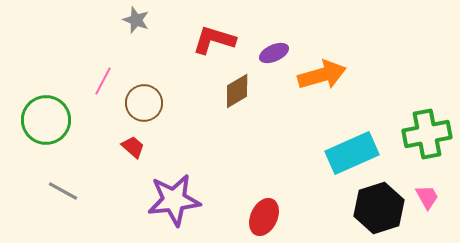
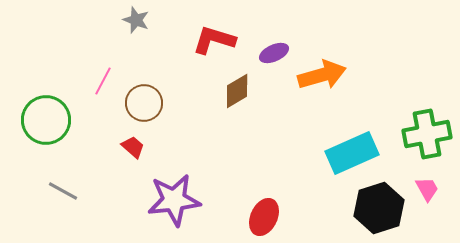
pink trapezoid: moved 8 px up
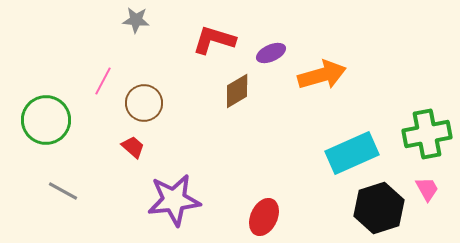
gray star: rotated 16 degrees counterclockwise
purple ellipse: moved 3 px left
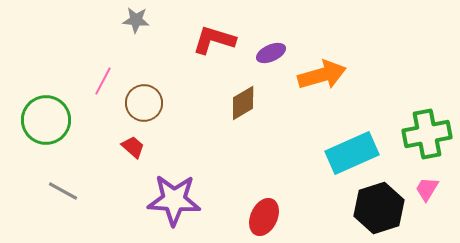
brown diamond: moved 6 px right, 12 px down
pink trapezoid: rotated 120 degrees counterclockwise
purple star: rotated 10 degrees clockwise
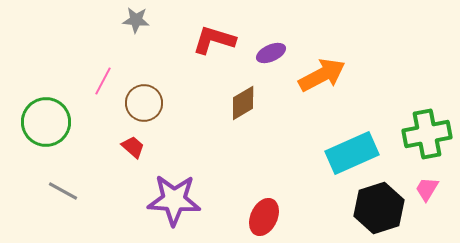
orange arrow: rotated 12 degrees counterclockwise
green circle: moved 2 px down
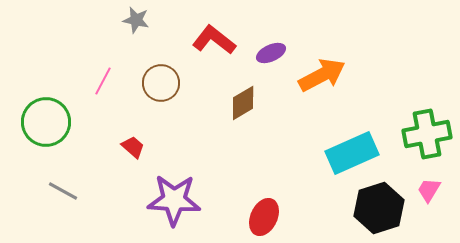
gray star: rotated 8 degrees clockwise
red L-shape: rotated 21 degrees clockwise
brown circle: moved 17 px right, 20 px up
pink trapezoid: moved 2 px right, 1 px down
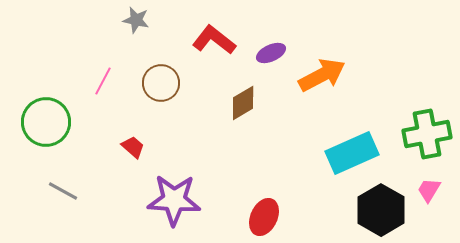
black hexagon: moved 2 px right, 2 px down; rotated 12 degrees counterclockwise
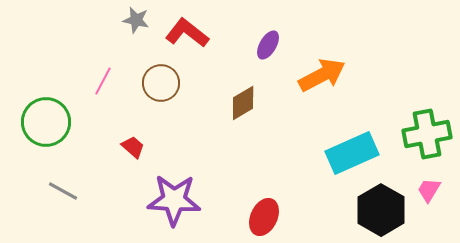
red L-shape: moved 27 px left, 7 px up
purple ellipse: moved 3 px left, 8 px up; rotated 36 degrees counterclockwise
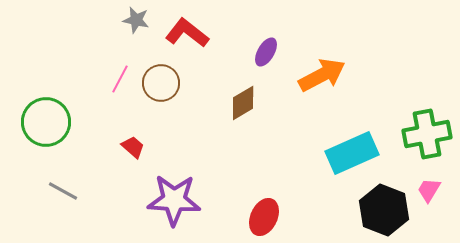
purple ellipse: moved 2 px left, 7 px down
pink line: moved 17 px right, 2 px up
black hexagon: moved 3 px right; rotated 9 degrees counterclockwise
